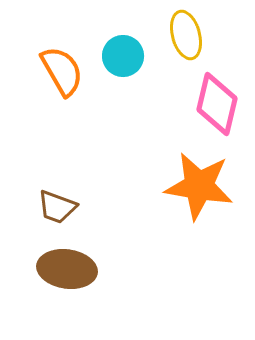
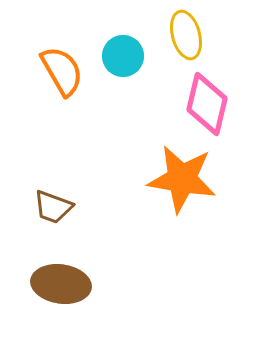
pink diamond: moved 10 px left
orange star: moved 17 px left, 7 px up
brown trapezoid: moved 4 px left
brown ellipse: moved 6 px left, 15 px down
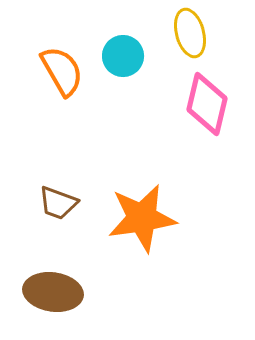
yellow ellipse: moved 4 px right, 2 px up
orange star: moved 40 px left, 39 px down; rotated 18 degrees counterclockwise
brown trapezoid: moved 5 px right, 4 px up
brown ellipse: moved 8 px left, 8 px down
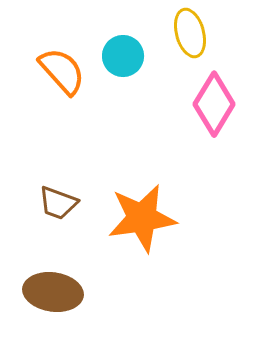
orange semicircle: rotated 12 degrees counterclockwise
pink diamond: moved 7 px right; rotated 18 degrees clockwise
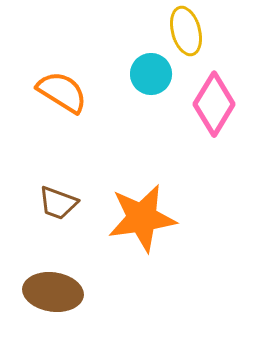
yellow ellipse: moved 4 px left, 2 px up
cyan circle: moved 28 px right, 18 px down
orange semicircle: moved 21 px down; rotated 16 degrees counterclockwise
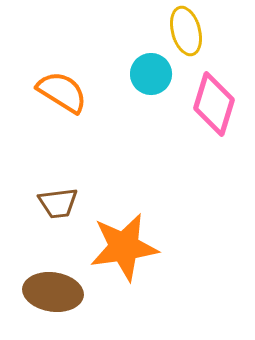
pink diamond: rotated 14 degrees counterclockwise
brown trapezoid: rotated 27 degrees counterclockwise
orange star: moved 18 px left, 29 px down
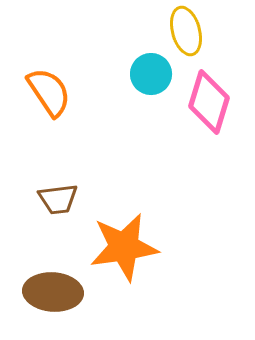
orange semicircle: moved 13 px left; rotated 24 degrees clockwise
pink diamond: moved 5 px left, 2 px up
brown trapezoid: moved 4 px up
brown ellipse: rotated 4 degrees counterclockwise
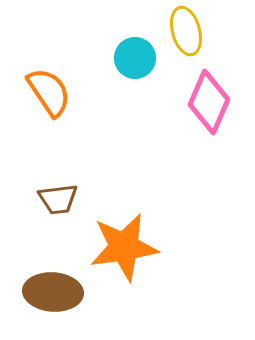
cyan circle: moved 16 px left, 16 px up
pink diamond: rotated 6 degrees clockwise
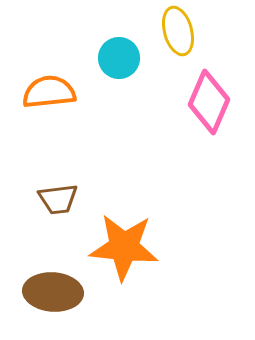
yellow ellipse: moved 8 px left
cyan circle: moved 16 px left
orange semicircle: rotated 62 degrees counterclockwise
orange star: rotated 14 degrees clockwise
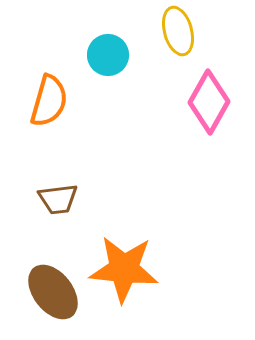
cyan circle: moved 11 px left, 3 px up
orange semicircle: moved 9 px down; rotated 112 degrees clockwise
pink diamond: rotated 6 degrees clockwise
orange star: moved 22 px down
brown ellipse: rotated 48 degrees clockwise
